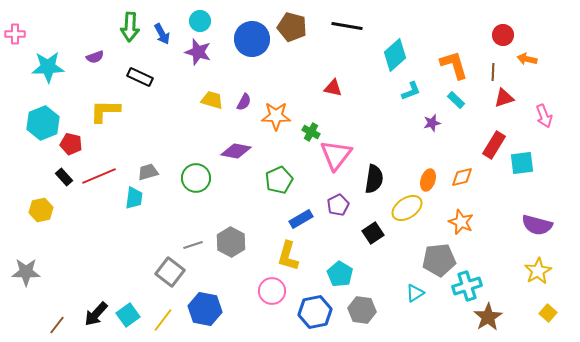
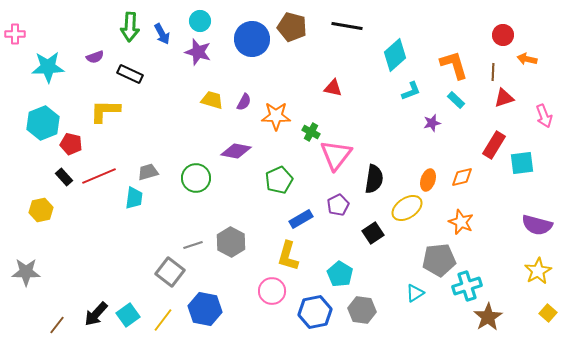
black rectangle at (140, 77): moved 10 px left, 3 px up
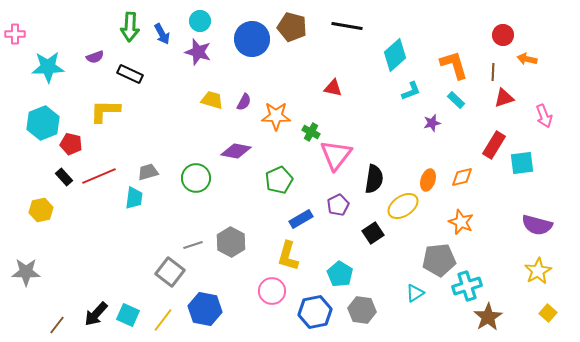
yellow ellipse at (407, 208): moved 4 px left, 2 px up
cyan square at (128, 315): rotated 30 degrees counterclockwise
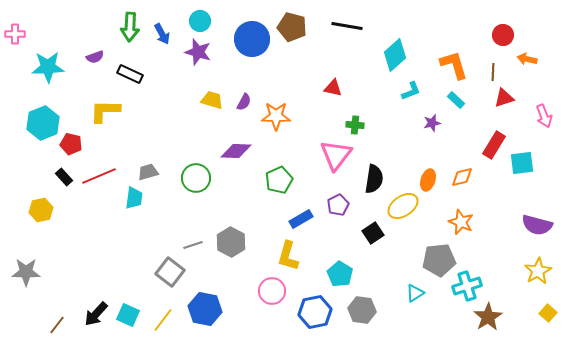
green cross at (311, 132): moved 44 px right, 7 px up; rotated 24 degrees counterclockwise
purple diamond at (236, 151): rotated 8 degrees counterclockwise
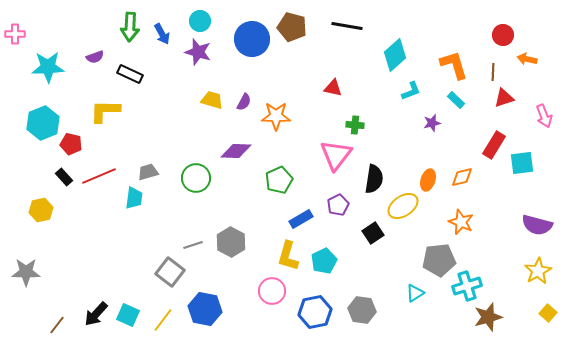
cyan pentagon at (340, 274): moved 16 px left, 13 px up; rotated 15 degrees clockwise
brown star at (488, 317): rotated 16 degrees clockwise
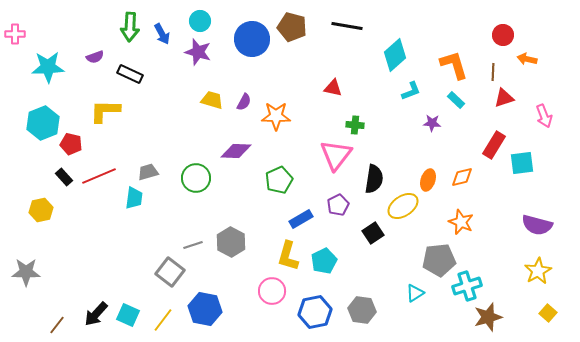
purple star at (432, 123): rotated 18 degrees clockwise
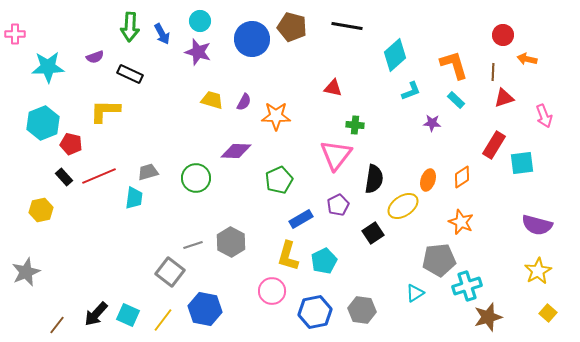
orange diamond at (462, 177): rotated 20 degrees counterclockwise
gray star at (26, 272): rotated 24 degrees counterclockwise
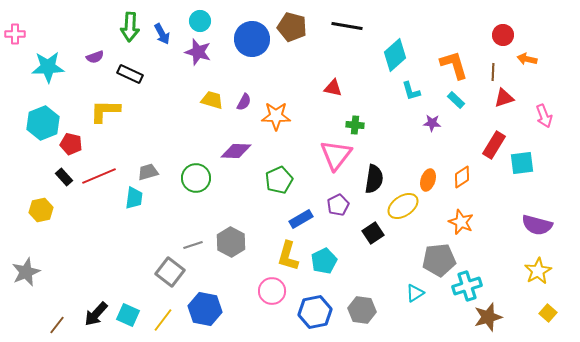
cyan L-shape at (411, 91): rotated 95 degrees clockwise
